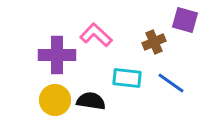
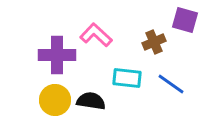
blue line: moved 1 px down
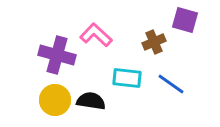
purple cross: rotated 15 degrees clockwise
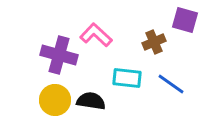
purple cross: moved 2 px right
